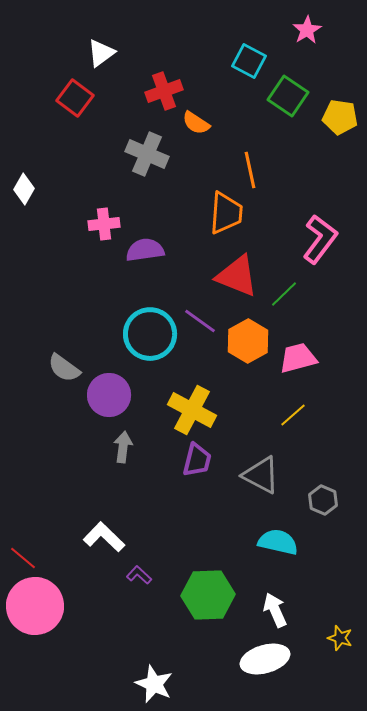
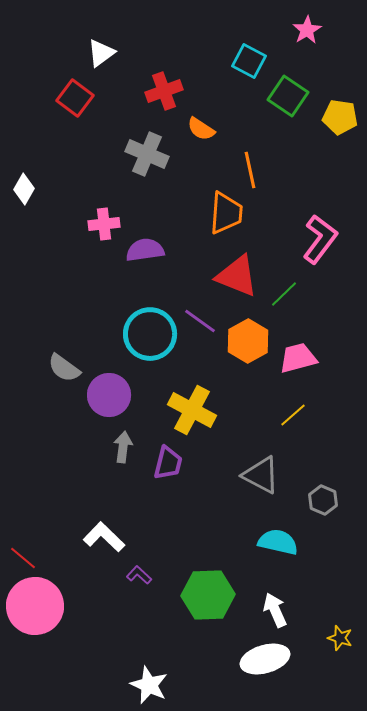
orange semicircle: moved 5 px right, 6 px down
purple trapezoid: moved 29 px left, 3 px down
white star: moved 5 px left, 1 px down
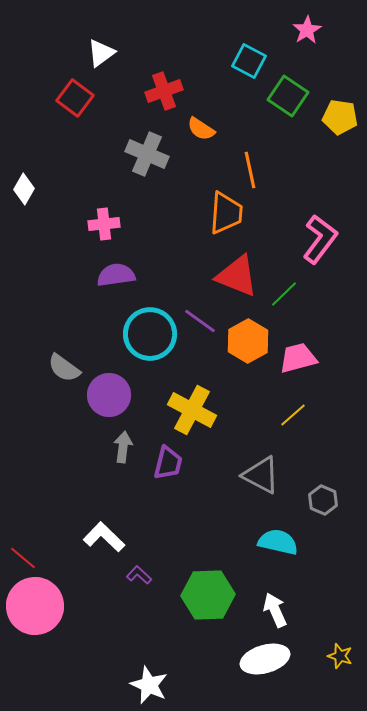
purple semicircle: moved 29 px left, 25 px down
yellow star: moved 18 px down
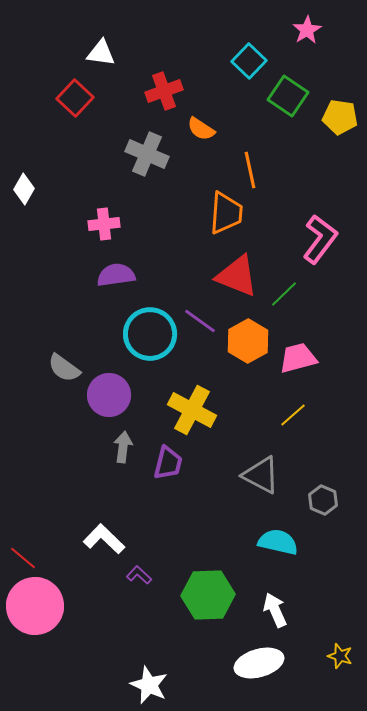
white triangle: rotated 44 degrees clockwise
cyan square: rotated 16 degrees clockwise
red square: rotated 6 degrees clockwise
white L-shape: moved 2 px down
white ellipse: moved 6 px left, 4 px down
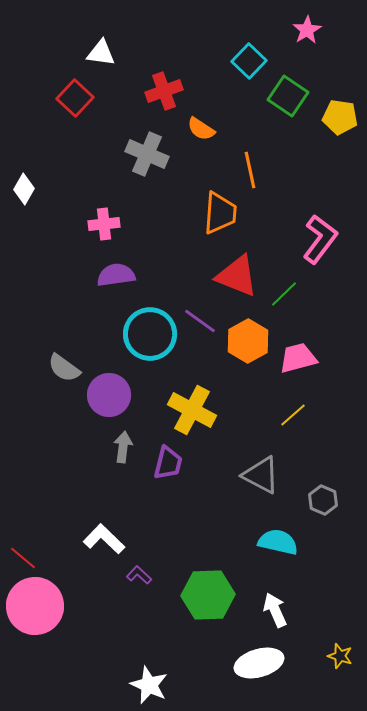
orange trapezoid: moved 6 px left
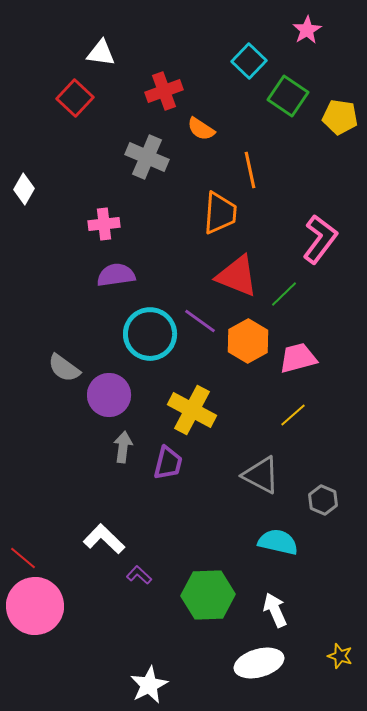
gray cross: moved 3 px down
white star: rotated 21 degrees clockwise
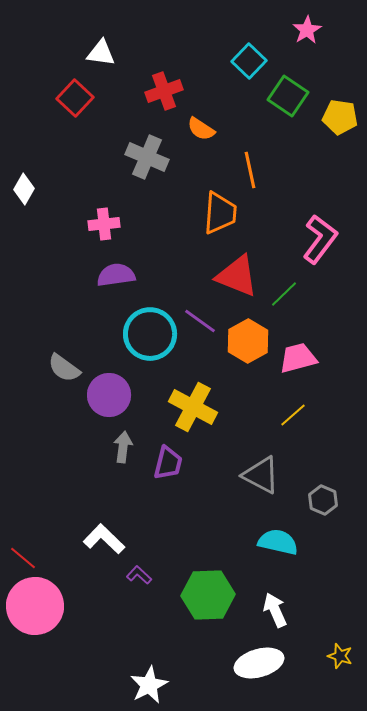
yellow cross: moved 1 px right, 3 px up
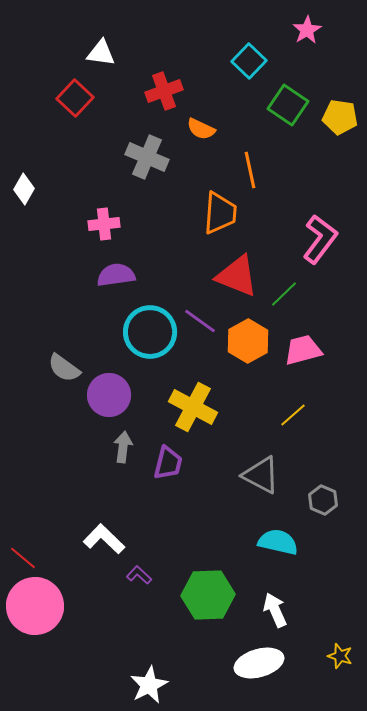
green square: moved 9 px down
orange semicircle: rotated 8 degrees counterclockwise
cyan circle: moved 2 px up
pink trapezoid: moved 5 px right, 8 px up
